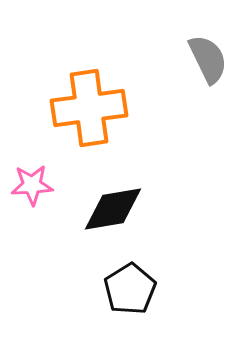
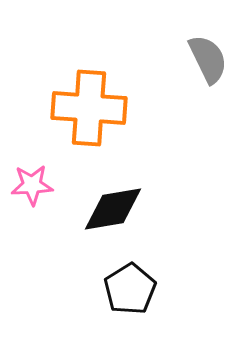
orange cross: rotated 12 degrees clockwise
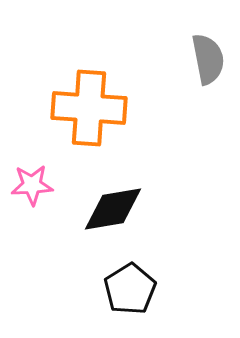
gray semicircle: rotated 15 degrees clockwise
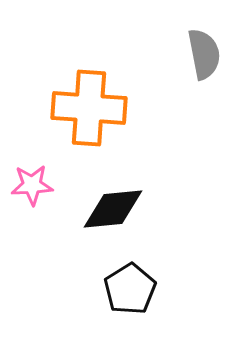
gray semicircle: moved 4 px left, 5 px up
black diamond: rotated 4 degrees clockwise
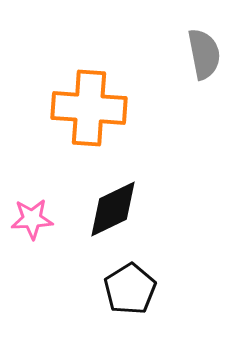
pink star: moved 34 px down
black diamond: rotated 20 degrees counterclockwise
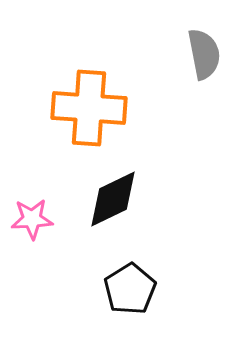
black diamond: moved 10 px up
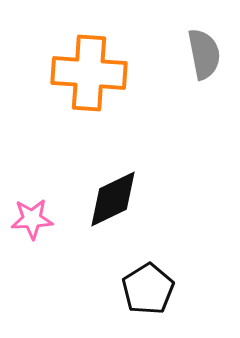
orange cross: moved 35 px up
black pentagon: moved 18 px right
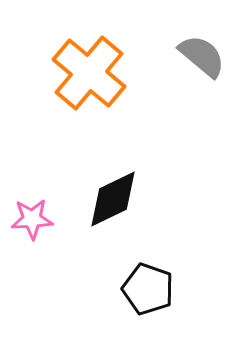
gray semicircle: moved 2 px left, 2 px down; rotated 39 degrees counterclockwise
orange cross: rotated 36 degrees clockwise
black pentagon: rotated 21 degrees counterclockwise
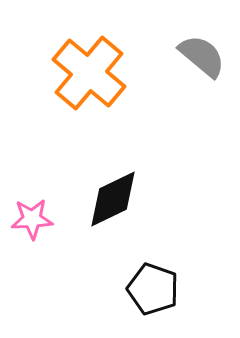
black pentagon: moved 5 px right
